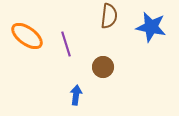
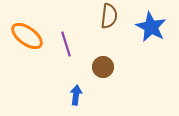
blue star: rotated 16 degrees clockwise
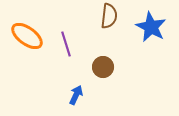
blue arrow: rotated 18 degrees clockwise
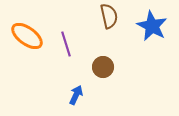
brown semicircle: rotated 20 degrees counterclockwise
blue star: moved 1 px right, 1 px up
